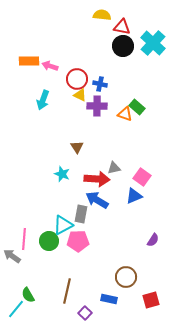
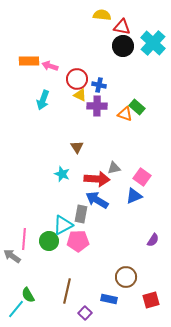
blue cross: moved 1 px left, 1 px down
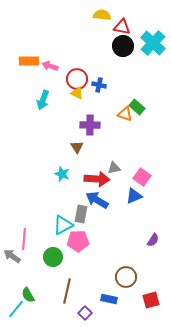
yellow triangle: moved 3 px left, 2 px up
purple cross: moved 7 px left, 19 px down
green circle: moved 4 px right, 16 px down
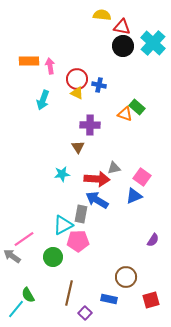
pink arrow: rotated 63 degrees clockwise
brown triangle: moved 1 px right
cyan star: rotated 28 degrees counterclockwise
pink line: rotated 50 degrees clockwise
brown line: moved 2 px right, 2 px down
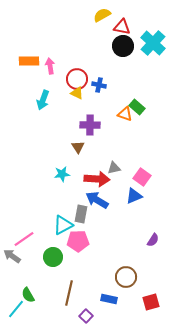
yellow semicircle: rotated 36 degrees counterclockwise
red square: moved 2 px down
purple square: moved 1 px right, 3 px down
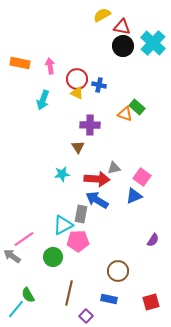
orange rectangle: moved 9 px left, 2 px down; rotated 12 degrees clockwise
brown circle: moved 8 px left, 6 px up
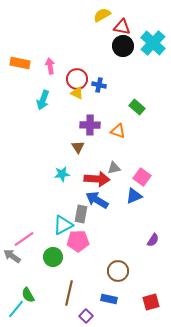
orange triangle: moved 7 px left, 17 px down
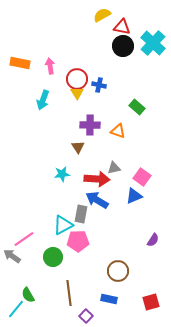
yellow triangle: rotated 32 degrees clockwise
brown line: rotated 20 degrees counterclockwise
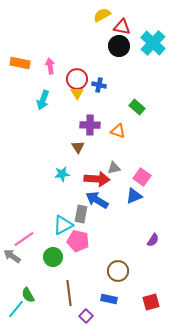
black circle: moved 4 px left
pink pentagon: rotated 15 degrees clockwise
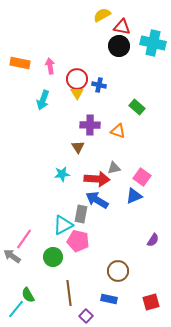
cyan cross: rotated 30 degrees counterclockwise
pink line: rotated 20 degrees counterclockwise
